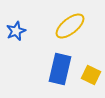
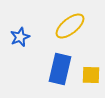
blue star: moved 4 px right, 6 px down
yellow square: rotated 24 degrees counterclockwise
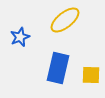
yellow ellipse: moved 5 px left, 6 px up
blue rectangle: moved 2 px left, 1 px up
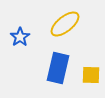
yellow ellipse: moved 4 px down
blue star: rotated 12 degrees counterclockwise
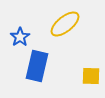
blue rectangle: moved 21 px left, 2 px up
yellow square: moved 1 px down
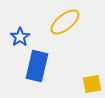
yellow ellipse: moved 2 px up
yellow square: moved 1 px right, 8 px down; rotated 12 degrees counterclockwise
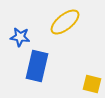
blue star: rotated 30 degrees counterclockwise
yellow square: rotated 24 degrees clockwise
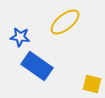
blue rectangle: rotated 68 degrees counterclockwise
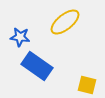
yellow square: moved 5 px left, 1 px down
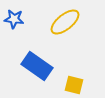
blue star: moved 6 px left, 18 px up
yellow square: moved 13 px left
